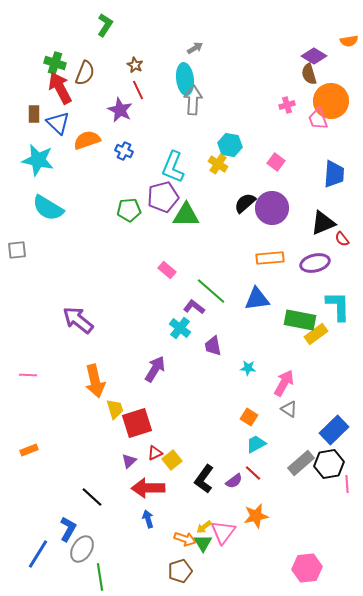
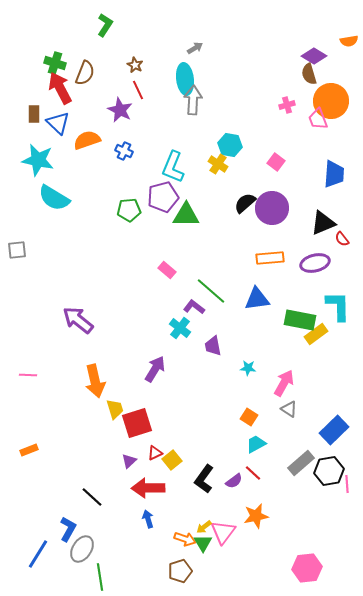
cyan semicircle at (48, 208): moved 6 px right, 10 px up
black hexagon at (329, 464): moved 7 px down
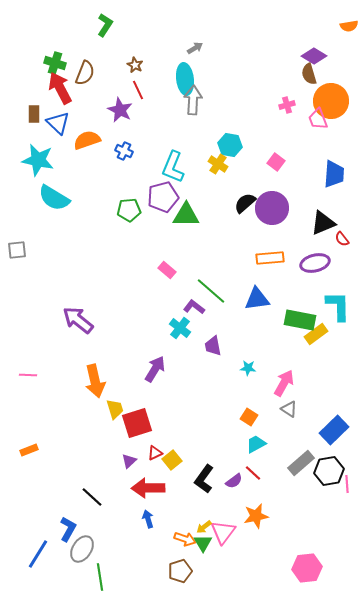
orange semicircle at (349, 41): moved 15 px up
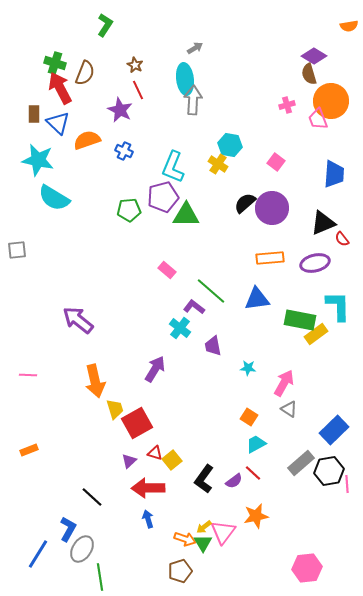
red square at (137, 423): rotated 12 degrees counterclockwise
red triangle at (155, 453): rotated 42 degrees clockwise
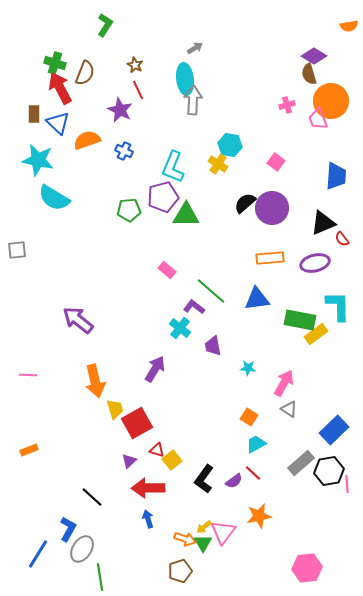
blue trapezoid at (334, 174): moved 2 px right, 2 px down
red triangle at (155, 453): moved 2 px right, 3 px up
orange star at (256, 516): moved 3 px right
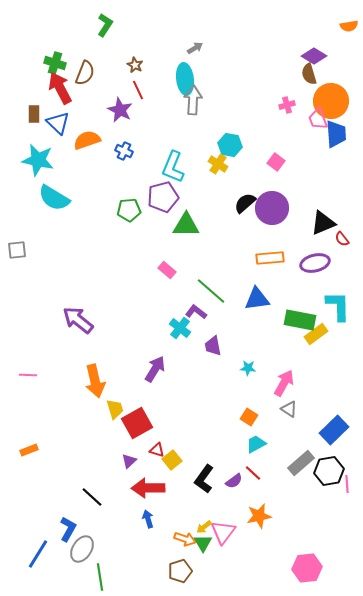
blue trapezoid at (336, 176): moved 42 px up; rotated 8 degrees counterclockwise
green triangle at (186, 215): moved 10 px down
purple L-shape at (194, 307): moved 2 px right, 5 px down
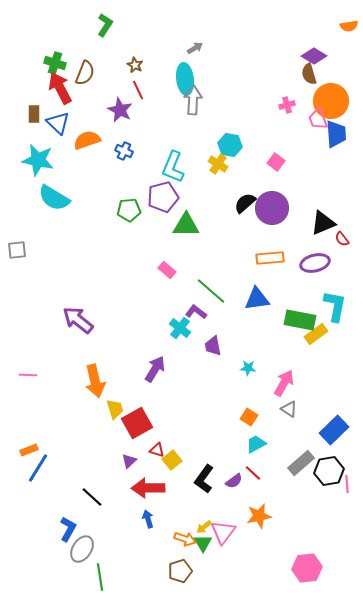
cyan L-shape at (338, 306): moved 3 px left; rotated 12 degrees clockwise
blue line at (38, 554): moved 86 px up
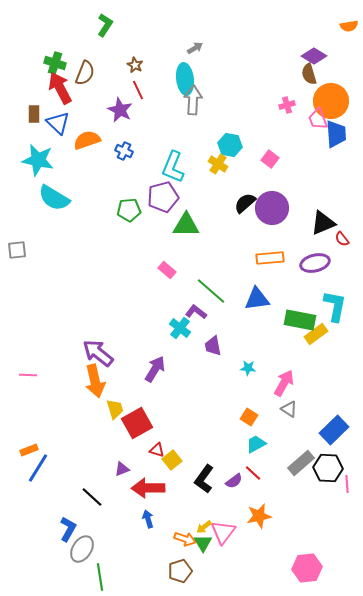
pink square at (276, 162): moved 6 px left, 3 px up
purple arrow at (78, 320): moved 20 px right, 33 px down
purple triangle at (129, 461): moved 7 px left, 8 px down; rotated 21 degrees clockwise
black hexagon at (329, 471): moved 1 px left, 3 px up; rotated 12 degrees clockwise
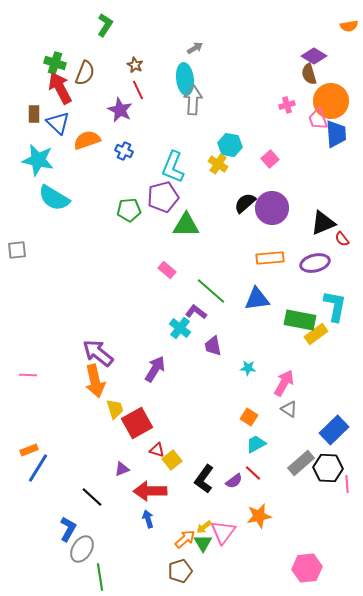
pink square at (270, 159): rotated 12 degrees clockwise
red arrow at (148, 488): moved 2 px right, 3 px down
orange arrow at (185, 539): rotated 60 degrees counterclockwise
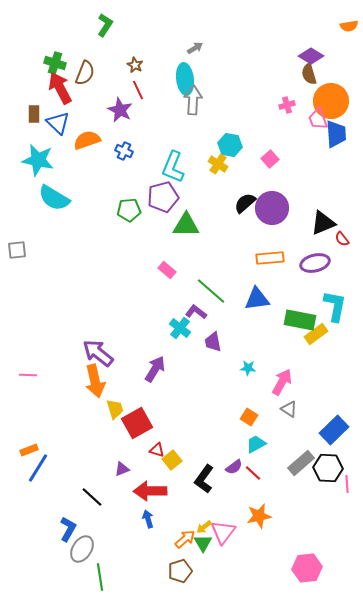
purple diamond at (314, 56): moved 3 px left
purple trapezoid at (213, 346): moved 4 px up
pink arrow at (284, 383): moved 2 px left, 1 px up
purple semicircle at (234, 481): moved 14 px up
